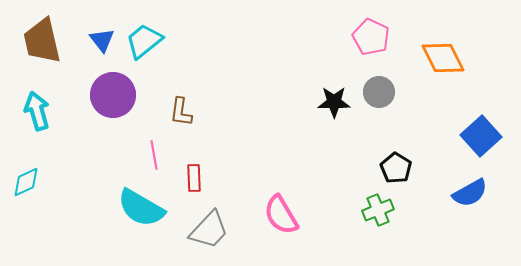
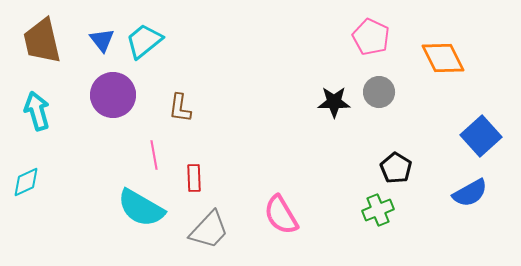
brown L-shape: moved 1 px left, 4 px up
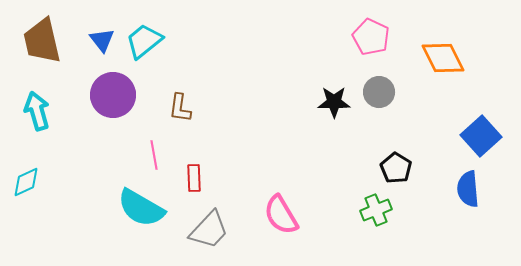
blue semicircle: moved 2 px left, 4 px up; rotated 114 degrees clockwise
green cross: moved 2 px left
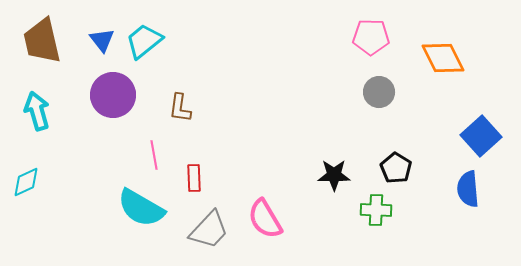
pink pentagon: rotated 24 degrees counterclockwise
black star: moved 73 px down
green cross: rotated 24 degrees clockwise
pink semicircle: moved 16 px left, 4 px down
